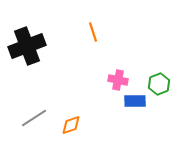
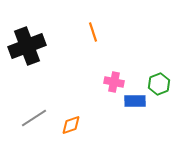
pink cross: moved 4 px left, 2 px down
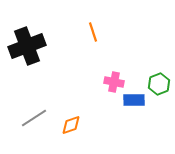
blue rectangle: moved 1 px left, 1 px up
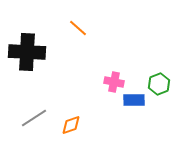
orange line: moved 15 px left, 4 px up; rotated 30 degrees counterclockwise
black cross: moved 6 px down; rotated 24 degrees clockwise
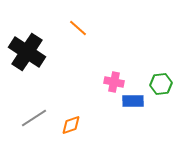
black cross: rotated 30 degrees clockwise
green hexagon: moved 2 px right; rotated 15 degrees clockwise
blue rectangle: moved 1 px left, 1 px down
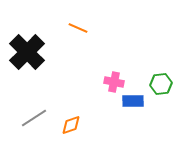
orange line: rotated 18 degrees counterclockwise
black cross: rotated 12 degrees clockwise
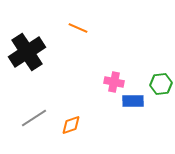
black cross: rotated 12 degrees clockwise
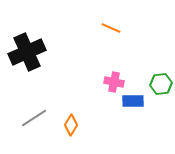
orange line: moved 33 px right
black cross: rotated 9 degrees clockwise
orange diamond: rotated 40 degrees counterclockwise
